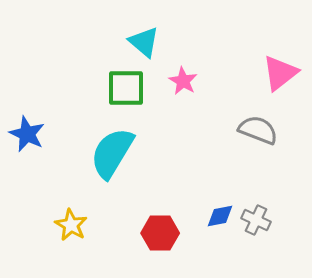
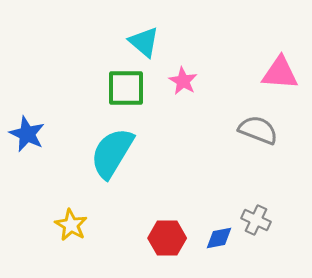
pink triangle: rotated 42 degrees clockwise
blue diamond: moved 1 px left, 22 px down
red hexagon: moved 7 px right, 5 px down
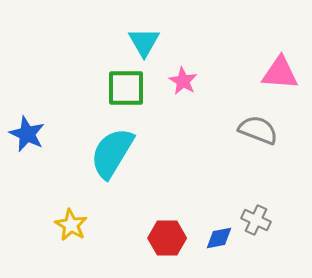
cyan triangle: rotated 20 degrees clockwise
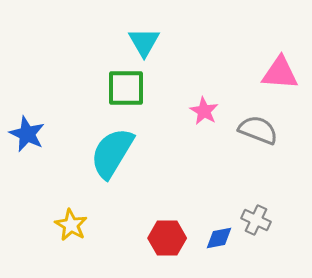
pink star: moved 21 px right, 30 px down
